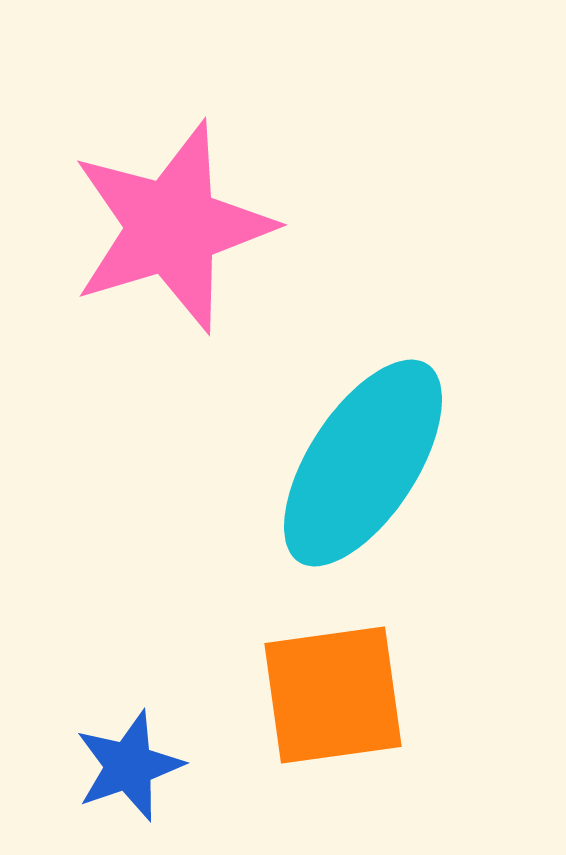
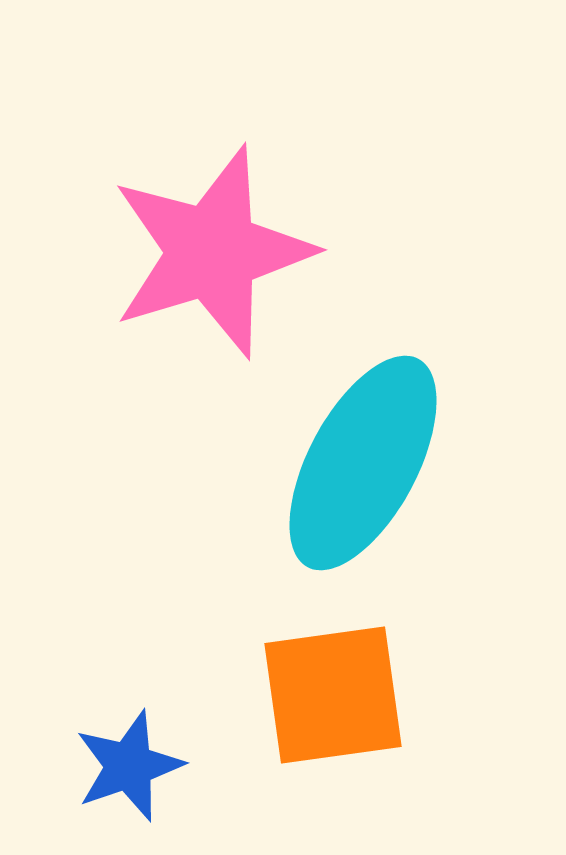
pink star: moved 40 px right, 25 px down
cyan ellipse: rotated 5 degrees counterclockwise
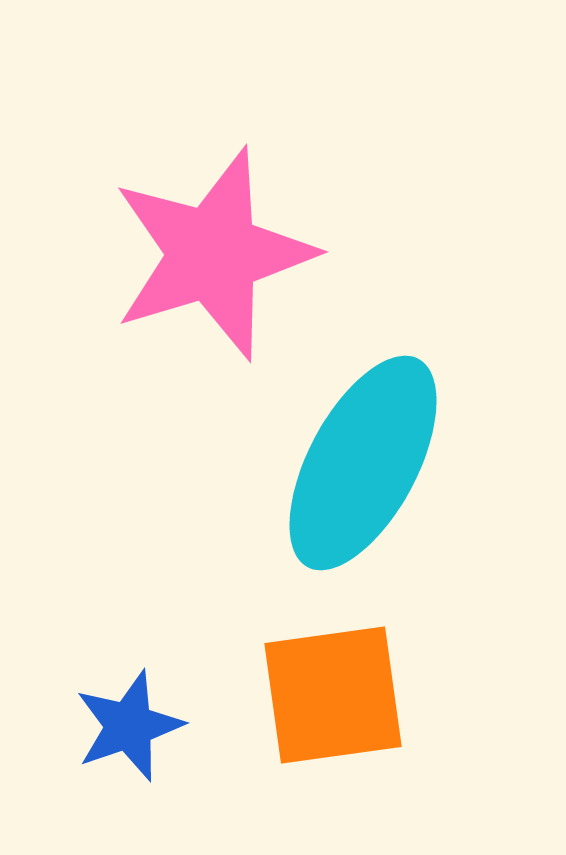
pink star: moved 1 px right, 2 px down
blue star: moved 40 px up
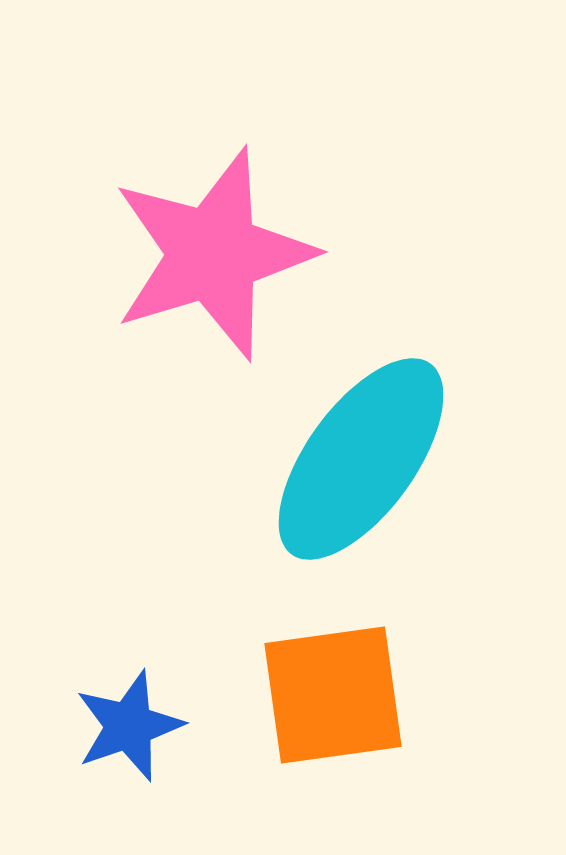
cyan ellipse: moved 2 px left, 4 px up; rotated 8 degrees clockwise
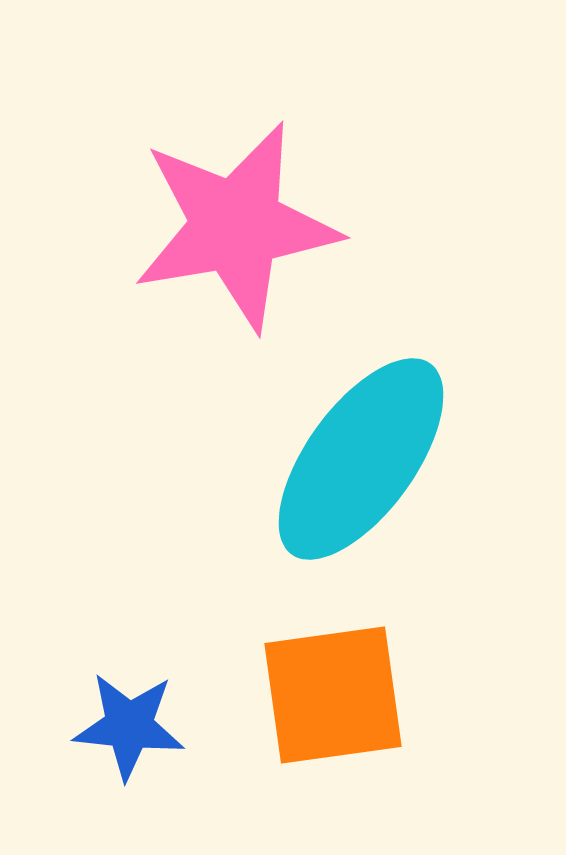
pink star: moved 23 px right, 28 px up; rotated 7 degrees clockwise
blue star: rotated 25 degrees clockwise
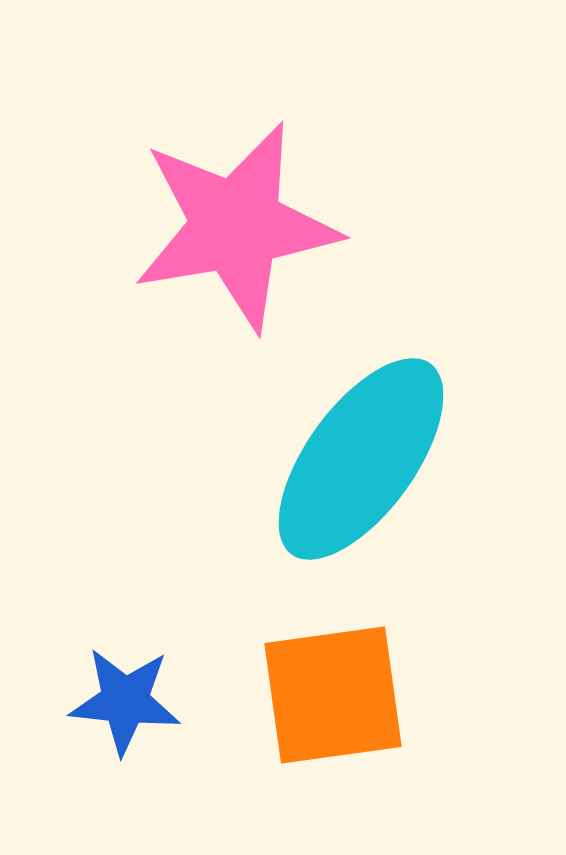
blue star: moved 4 px left, 25 px up
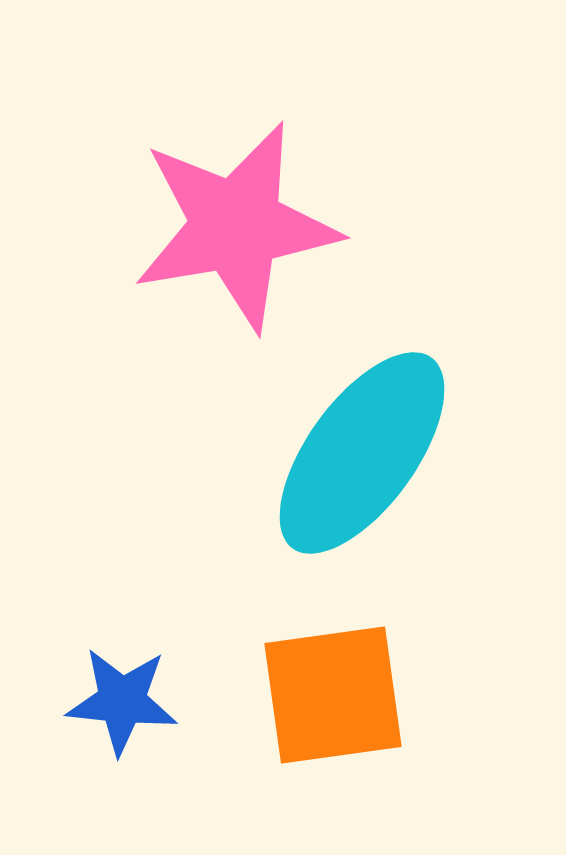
cyan ellipse: moved 1 px right, 6 px up
blue star: moved 3 px left
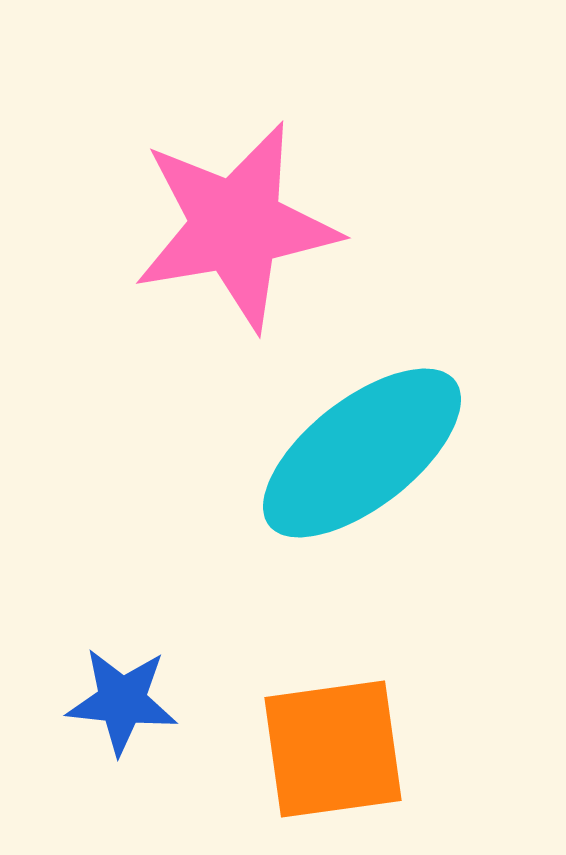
cyan ellipse: rotated 16 degrees clockwise
orange square: moved 54 px down
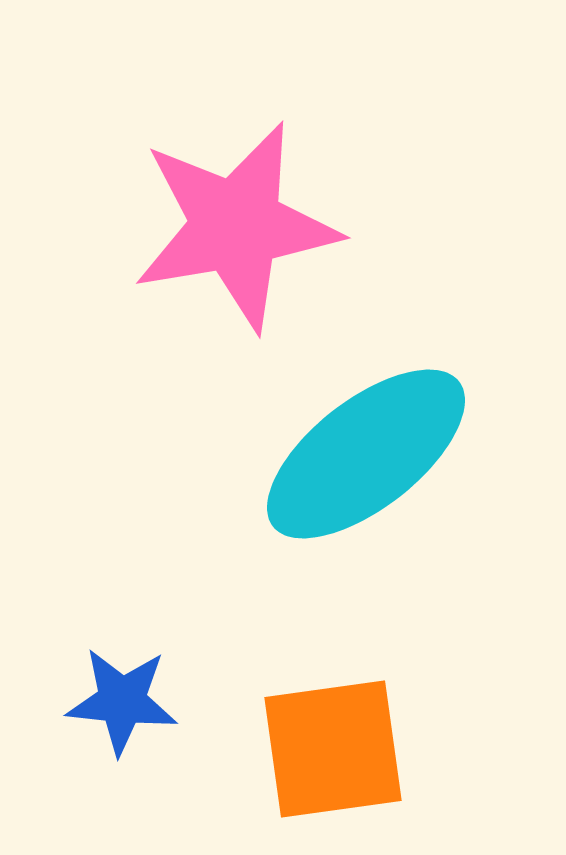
cyan ellipse: moved 4 px right, 1 px down
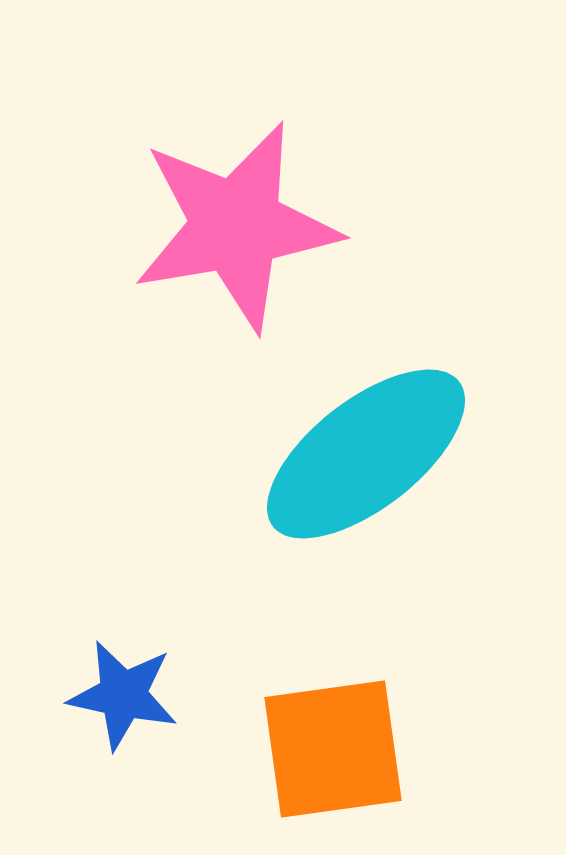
blue star: moved 1 px right, 6 px up; rotated 6 degrees clockwise
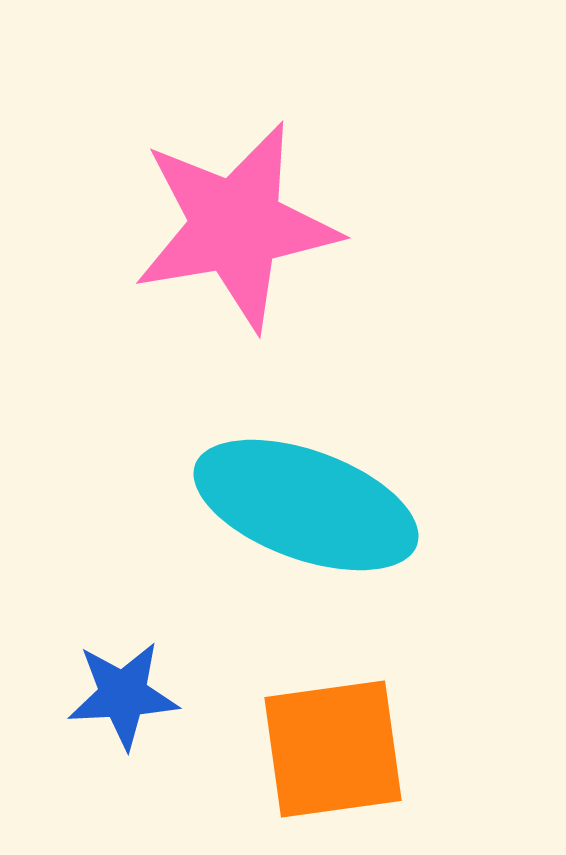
cyan ellipse: moved 60 px left, 51 px down; rotated 58 degrees clockwise
blue star: rotated 15 degrees counterclockwise
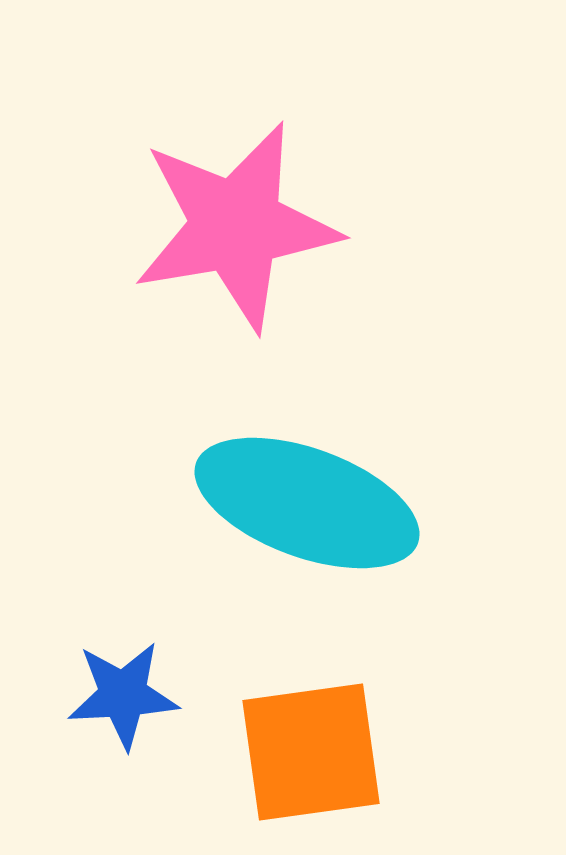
cyan ellipse: moved 1 px right, 2 px up
orange square: moved 22 px left, 3 px down
